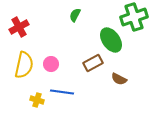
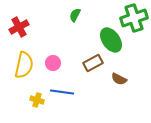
green cross: moved 1 px down
pink circle: moved 2 px right, 1 px up
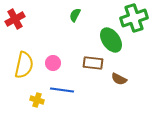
red cross: moved 4 px left, 8 px up
brown rectangle: rotated 36 degrees clockwise
blue line: moved 2 px up
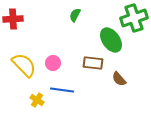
red cross: moved 2 px left; rotated 24 degrees clockwise
yellow semicircle: rotated 56 degrees counterclockwise
brown semicircle: rotated 21 degrees clockwise
yellow cross: rotated 16 degrees clockwise
